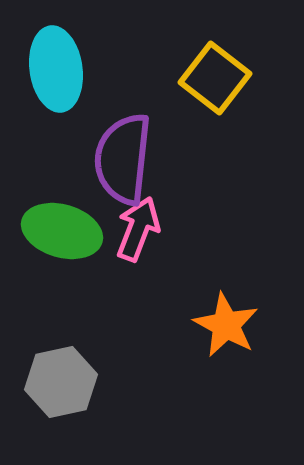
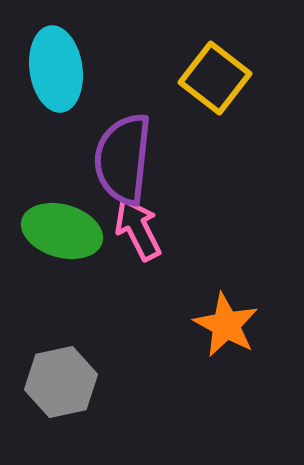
pink arrow: rotated 48 degrees counterclockwise
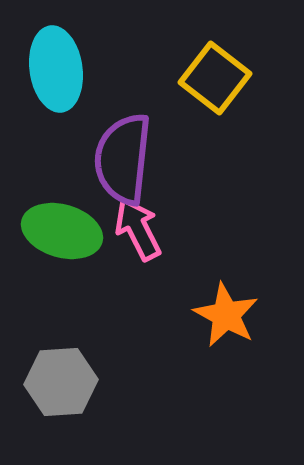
orange star: moved 10 px up
gray hexagon: rotated 8 degrees clockwise
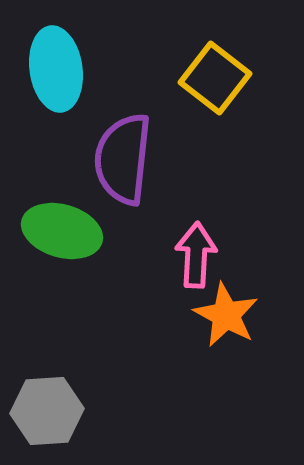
pink arrow: moved 58 px right, 26 px down; rotated 30 degrees clockwise
gray hexagon: moved 14 px left, 29 px down
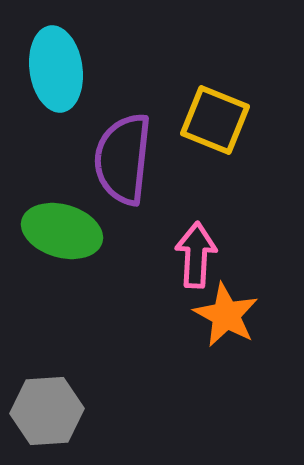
yellow square: moved 42 px down; rotated 16 degrees counterclockwise
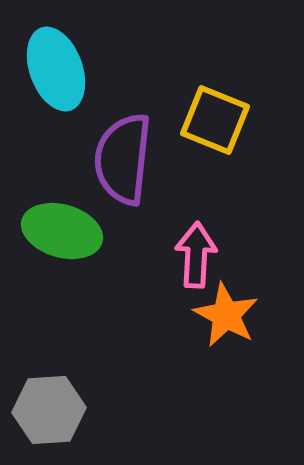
cyan ellipse: rotated 12 degrees counterclockwise
gray hexagon: moved 2 px right, 1 px up
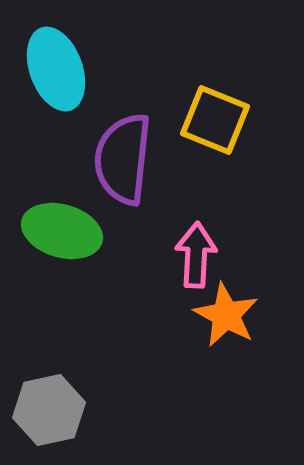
gray hexagon: rotated 8 degrees counterclockwise
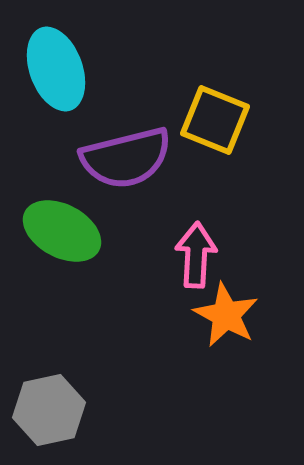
purple semicircle: moved 3 px right, 1 px up; rotated 110 degrees counterclockwise
green ellipse: rotated 12 degrees clockwise
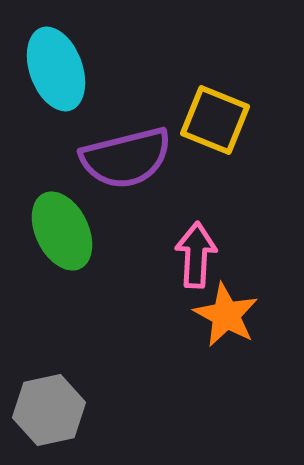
green ellipse: rotated 36 degrees clockwise
